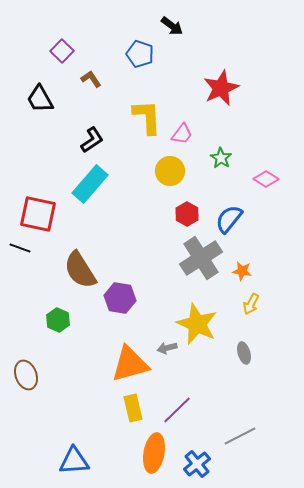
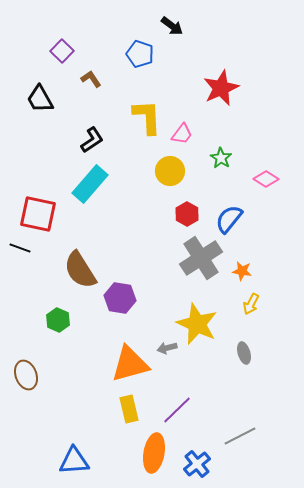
yellow rectangle: moved 4 px left, 1 px down
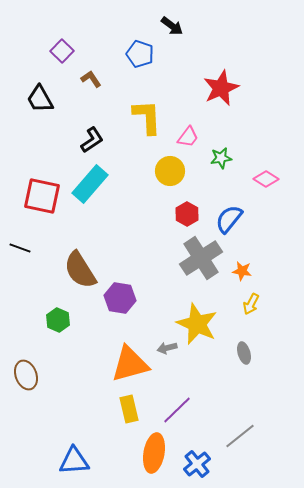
pink trapezoid: moved 6 px right, 3 px down
green star: rotated 30 degrees clockwise
red square: moved 4 px right, 18 px up
gray line: rotated 12 degrees counterclockwise
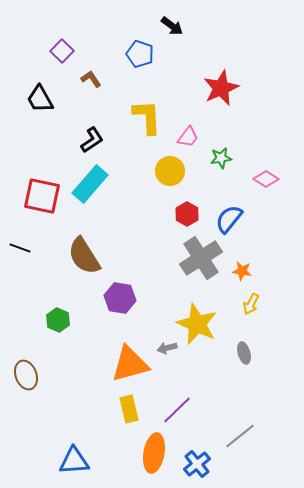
brown semicircle: moved 4 px right, 14 px up
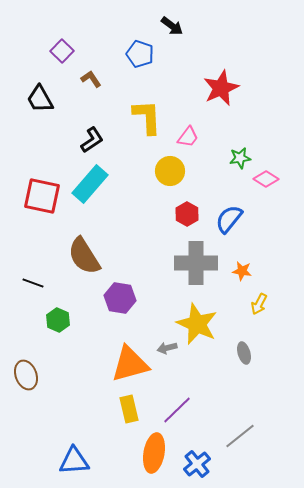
green star: moved 19 px right
black line: moved 13 px right, 35 px down
gray cross: moved 5 px left, 5 px down; rotated 33 degrees clockwise
yellow arrow: moved 8 px right
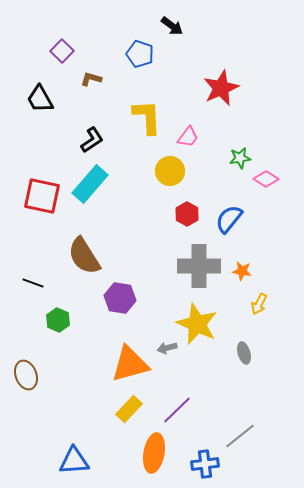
brown L-shape: rotated 40 degrees counterclockwise
gray cross: moved 3 px right, 3 px down
yellow rectangle: rotated 56 degrees clockwise
blue cross: moved 8 px right; rotated 32 degrees clockwise
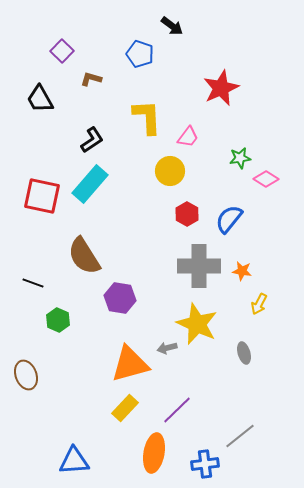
yellow rectangle: moved 4 px left, 1 px up
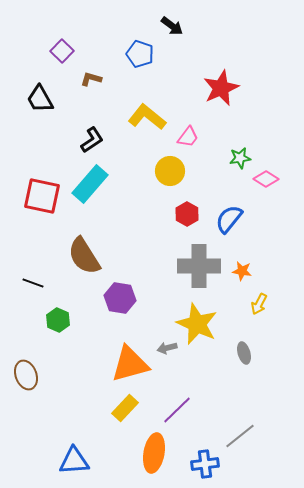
yellow L-shape: rotated 48 degrees counterclockwise
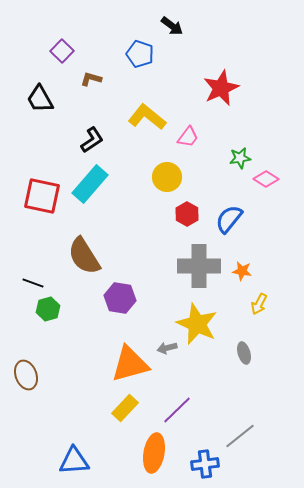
yellow circle: moved 3 px left, 6 px down
green hexagon: moved 10 px left, 11 px up; rotated 20 degrees clockwise
